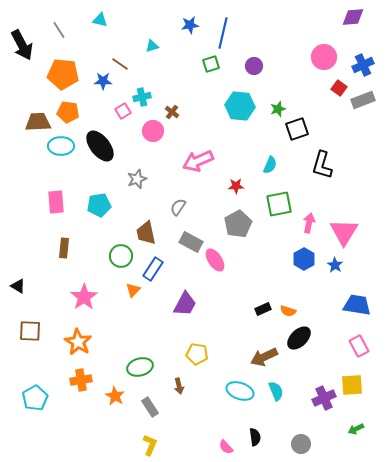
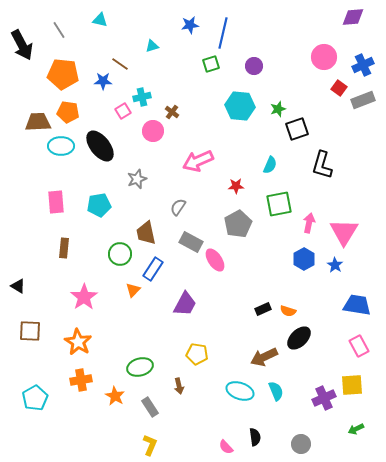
green circle at (121, 256): moved 1 px left, 2 px up
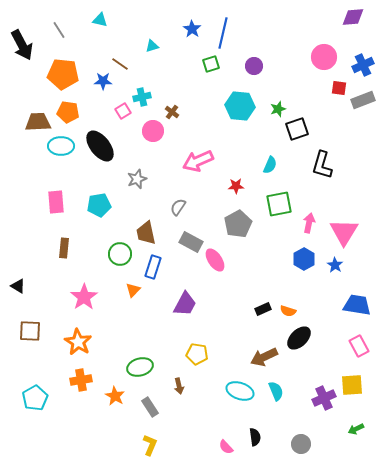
blue star at (190, 25): moved 2 px right, 4 px down; rotated 30 degrees counterclockwise
red square at (339, 88): rotated 28 degrees counterclockwise
blue rectangle at (153, 269): moved 2 px up; rotated 15 degrees counterclockwise
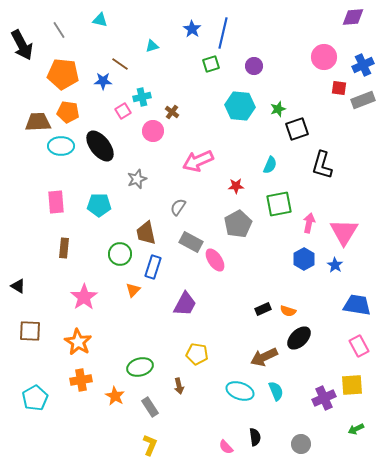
cyan pentagon at (99, 205): rotated 10 degrees clockwise
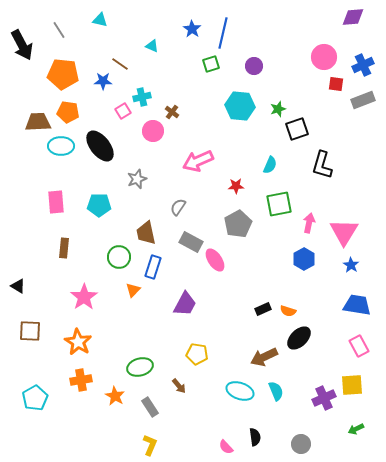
cyan triangle at (152, 46): rotated 40 degrees clockwise
red square at (339, 88): moved 3 px left, 4 px up
green circle at (120, 254): moved 1 px left, 3 px down
blue star at (335, 265): moved 16 px right
brown arrow at (179, 386): rotated 28 degrees counterclockwise
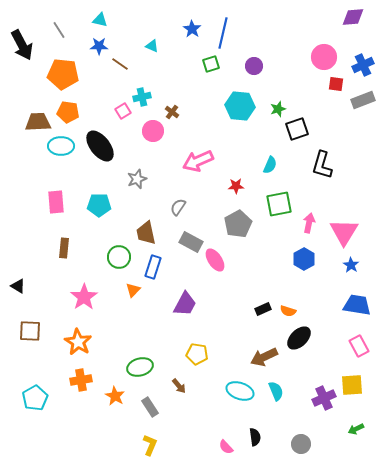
blue star at (103, 81): moved 4 px left, 35 px up
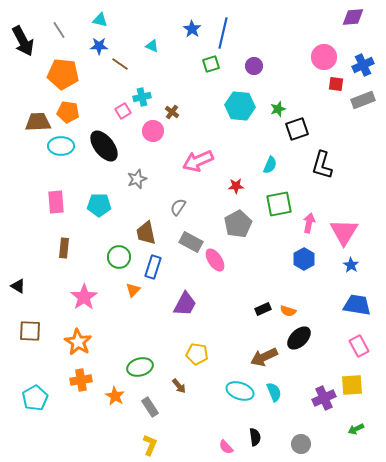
black arrow at (22, 45): moved 1 px right, 4 px up
black ellipse at (100, 146): moved 4 px right
cyan semicircle at (276, 391): moved 2 px left, 1 px down
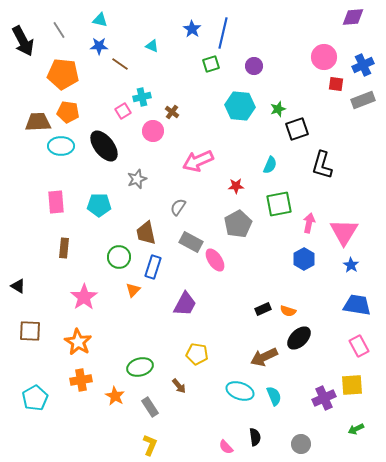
cyan semicircle at (274, 392): moved 4 px down
